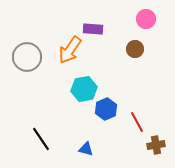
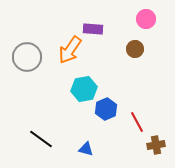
black line: rotated 20 degrees counterclockwise
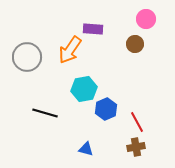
brown circle: moved 5 px up
black line: moved 4 px right, 26 px up; rotated 20 degrees counterclockwise
brown cross: moved 20 px left, 2 px down
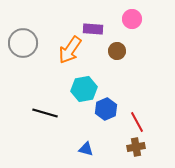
pink circle: moved 14 px left
brown circle: moved 18 px left, 7 px down
gray circle: moved 4 px left, 14 px up
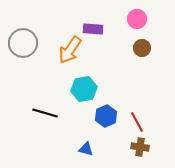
pink circle: moved 5 px right
brown circle: moved 25 px right, 3 px up
blue hexagon: moved 7 px down
brown cross: moved 4 px right; rotated 18 degrees clockwise
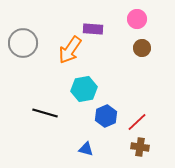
red line: rotated 75 degrees clockwise
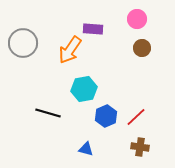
black line: moved 3 px right
red line: moved 1 px left, 5 px up
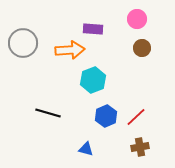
orange arrow: rotated 128 degrees counterclockwise
cyan hexagon: moved 9 px right, 9 px up; rotated 10 degrees counterclockwise
brown cross: rotated 18 degrees counterclockwise
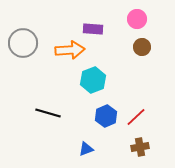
brown circle: moved 1 px up
blue triangle: rotated 35 degrees counterclockwise
